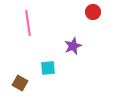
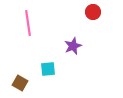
cyan square: moved 1 px down
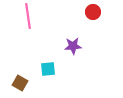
pink line: moved 7 px up
purple star: rotated 18 degrees clockwise
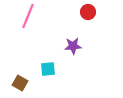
red circle: moved 5 px left
pink line: rotated 30 degrees clockwise
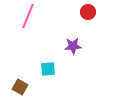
brown square: moved 4 px down
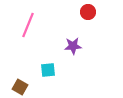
pink line: moved 9 px down
cyan square: moved 1 px down
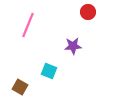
cyan square: moved 1 px right, 1 px down; rotated 28 degrees clockwise
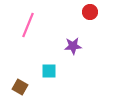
red circle: moved 2 px right
cyan square: rotated 21 degrees counterclockwise
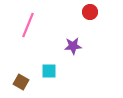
brown square: moved 1 px right, 5 px up
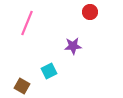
pink line: moved 1 px left, 2 px up
cyan square: rotated 28 degrees counterclockwise
brown square: moved 1 px right, 4 px down
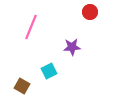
pink line: moved 4 px right, 4 px down
purple star: moved 1 px left, 1 px down
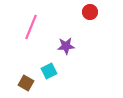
purple star: moved 6 px left, 1 px up
brown square: moved 4 px right, 3 px up
